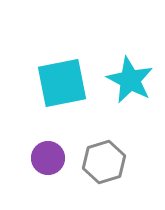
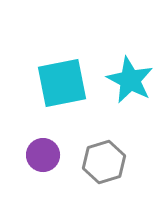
purple circle: moved 5 px left, 3 px up
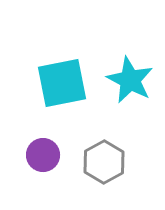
gray hexagon: rotated 12 degrees counterclockwise
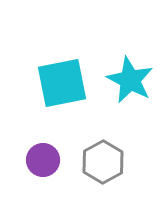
purple circle: moved 5 px down
gray hexagon: moved 1 px left
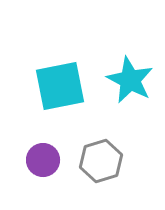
cyan square: moved 2 px left, 3 px down
gray hexagon: moved 2 px left, 1 px up; rotated 12 degrees clockwise
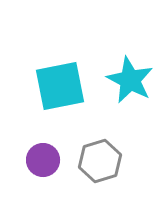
gray hexagon: moved 1 px left
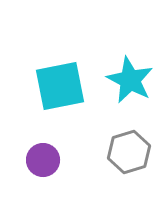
gray hexagon: moved 29 px right, 9 px up
